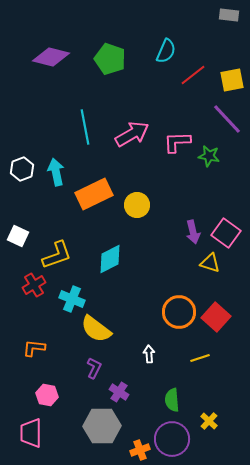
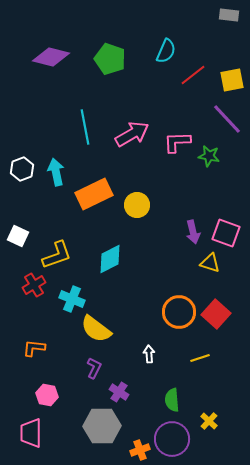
pink square: rotated 16 degrees counterclockwise
red square: moved 3 px up
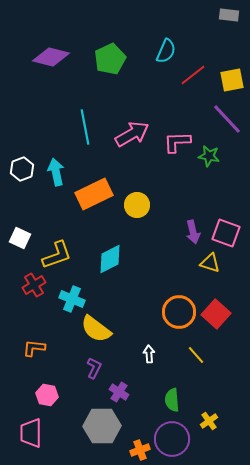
green pentagon: rotated 28 degrees clockwise
white square: moved 2 px right, 2 px down
yellow line: moved 4 px left, 3 px up; rotated 66 degrees clockwise
yellow cross: rotated 12 degrees clockwise
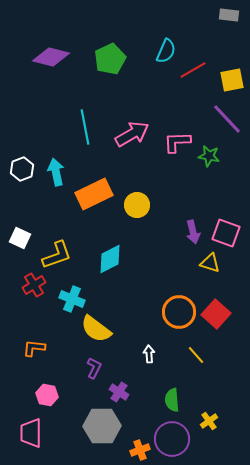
red line: moved 5 px up; rotated 8 degrees clockwise
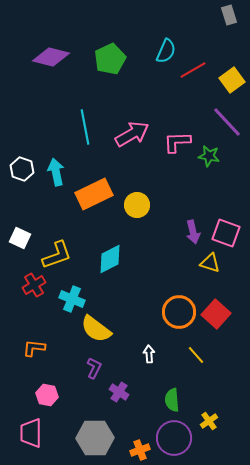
gray rectangle: rotated 66 degrees clockwise
yellow square: rotated 25 degrees counterclockwise
purple line: moved 3 px down
white hexagon: rotated 20 degrees counterclockwise
gray hexagon: moved 7 px left, 12 px down
purple circle: moved 2 px right, 1 px up
